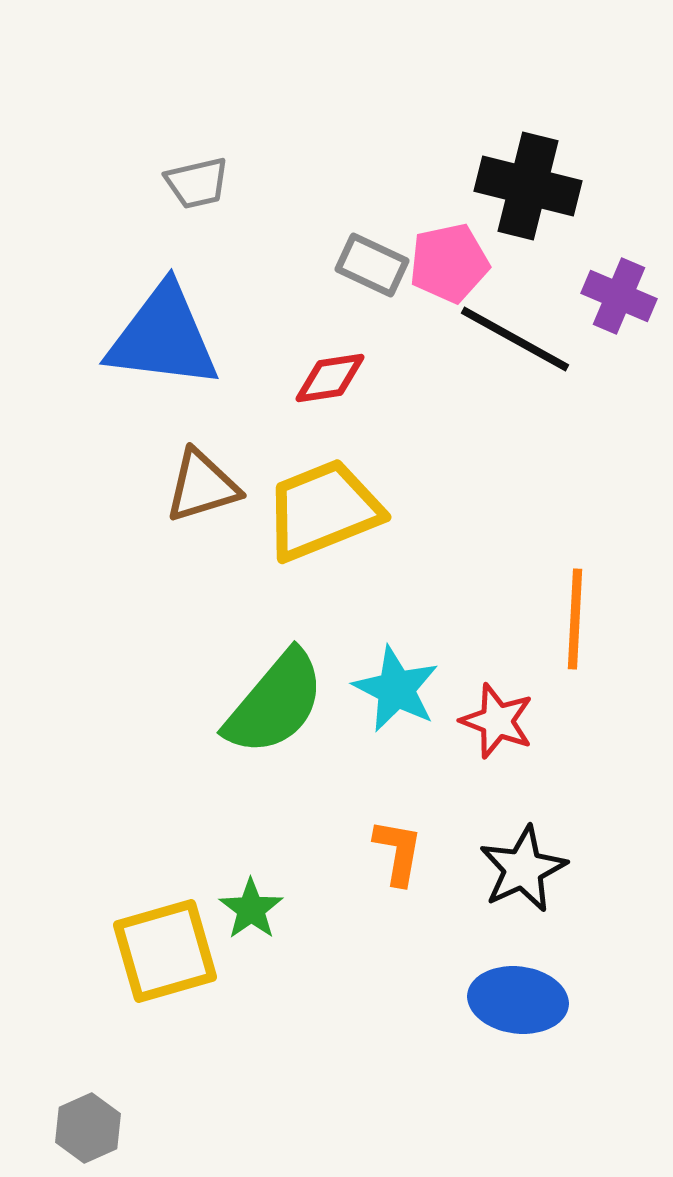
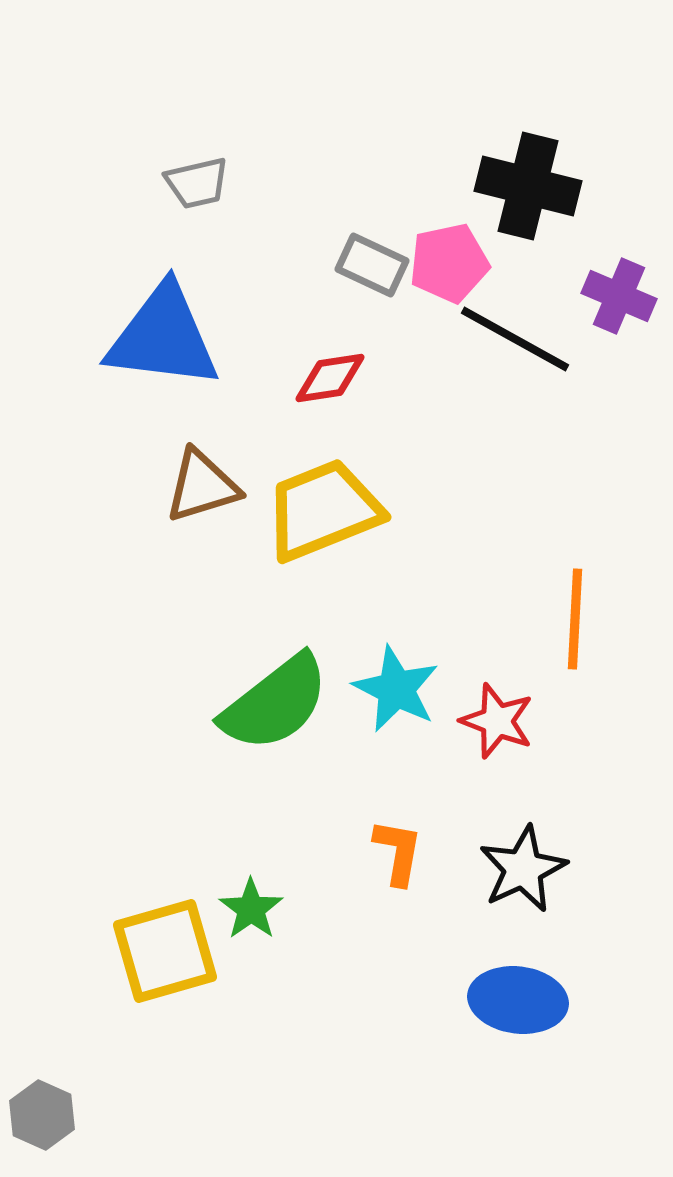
green semicircle: rotated 12 degrees clockwise
gray hexagon: moved 46 px left, 13 px up; rotated 12 degrees counterclockwise
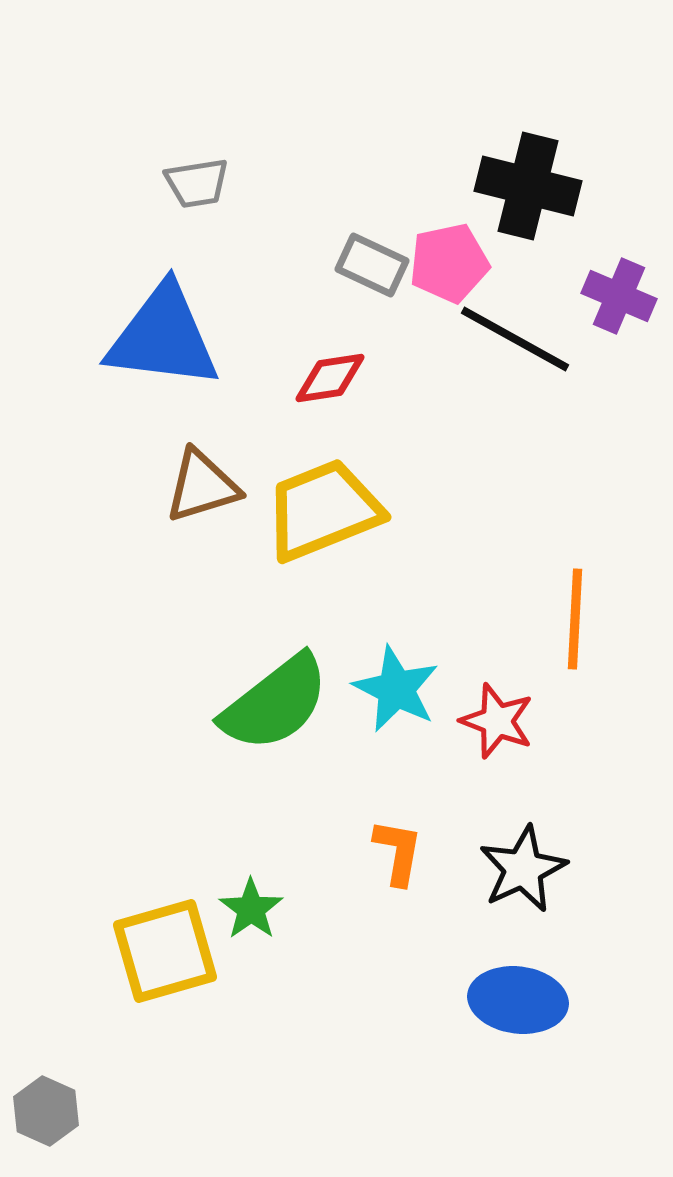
gray trapezoid: rotated 4 degrees clockwise
gray hexagon: moved 4 px right, 4 px up
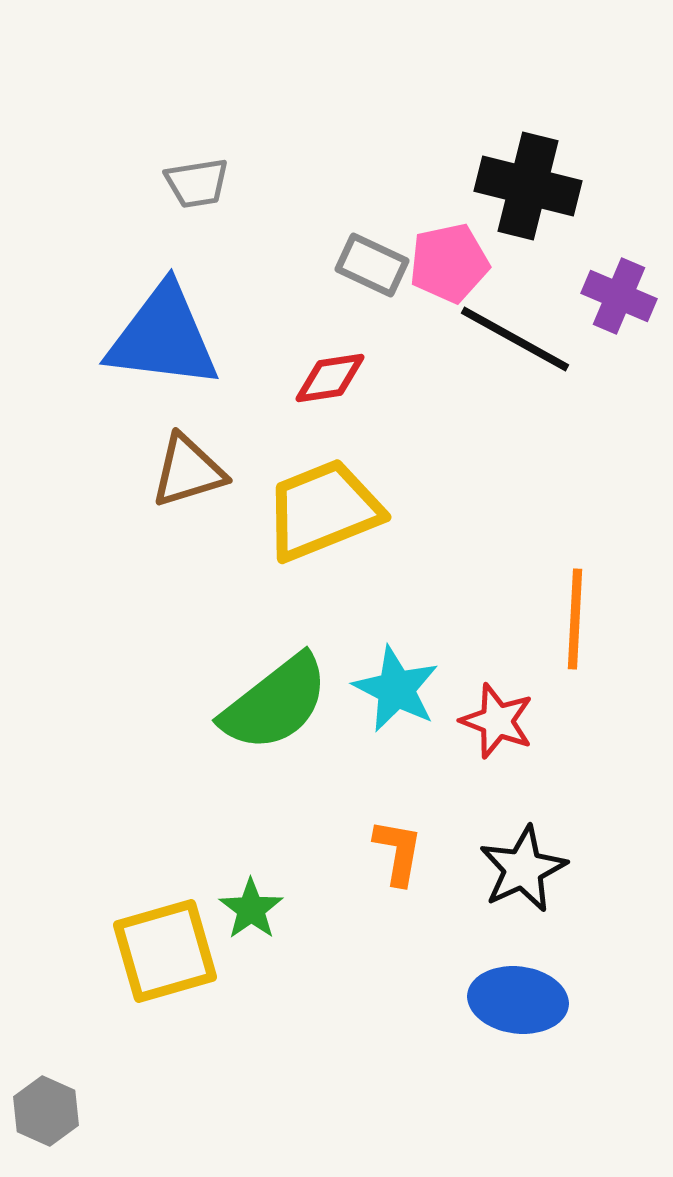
brown triangle: moved 14 px left, 15 px up
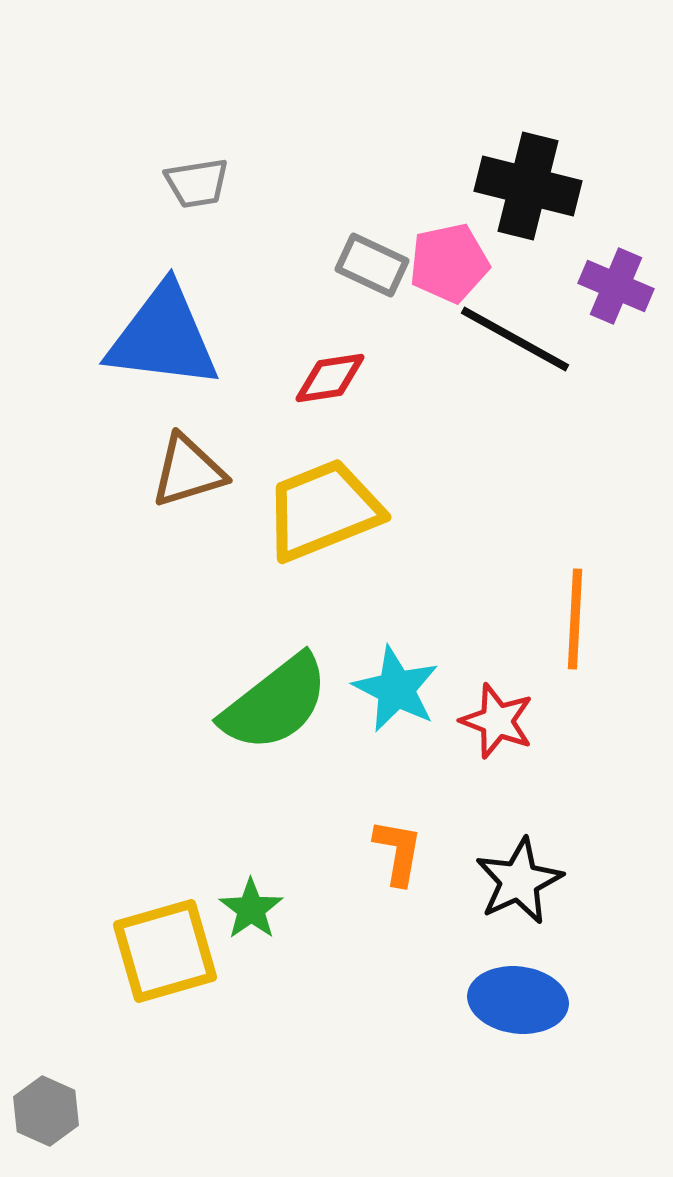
purple cross: moved 3 px left, 10 px up
black star: moved 4 px left, 12 px down
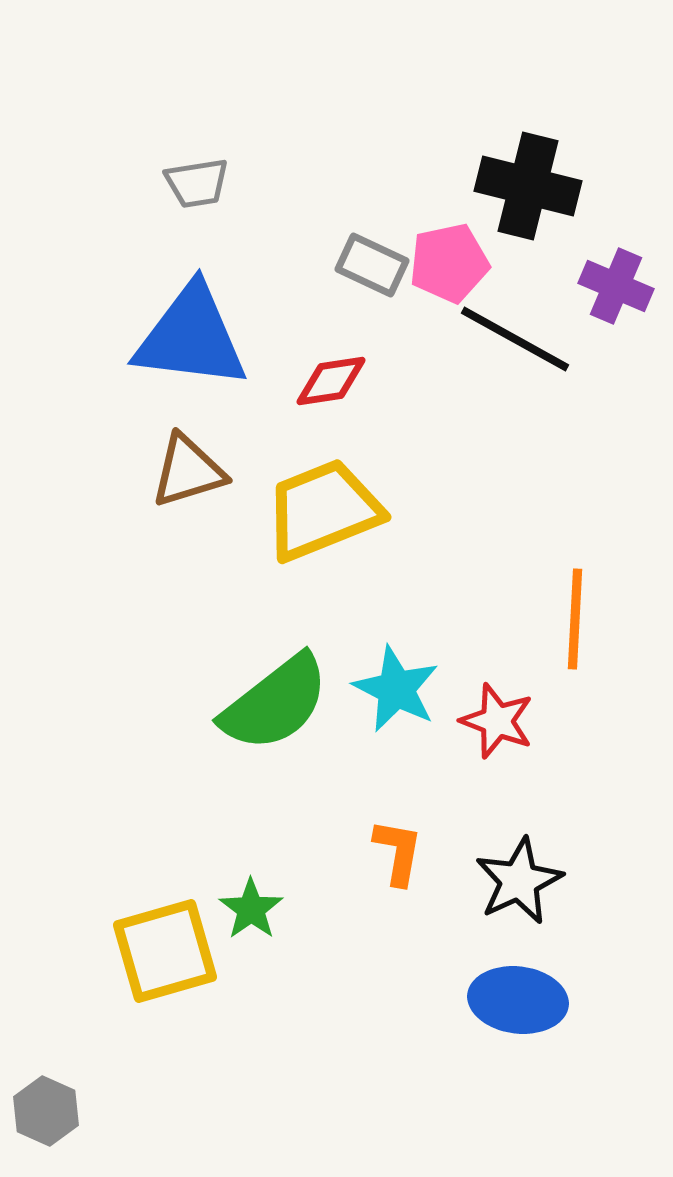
blue triangle: moved 28 px right
red diamond: moved 1 px right, 3 px down
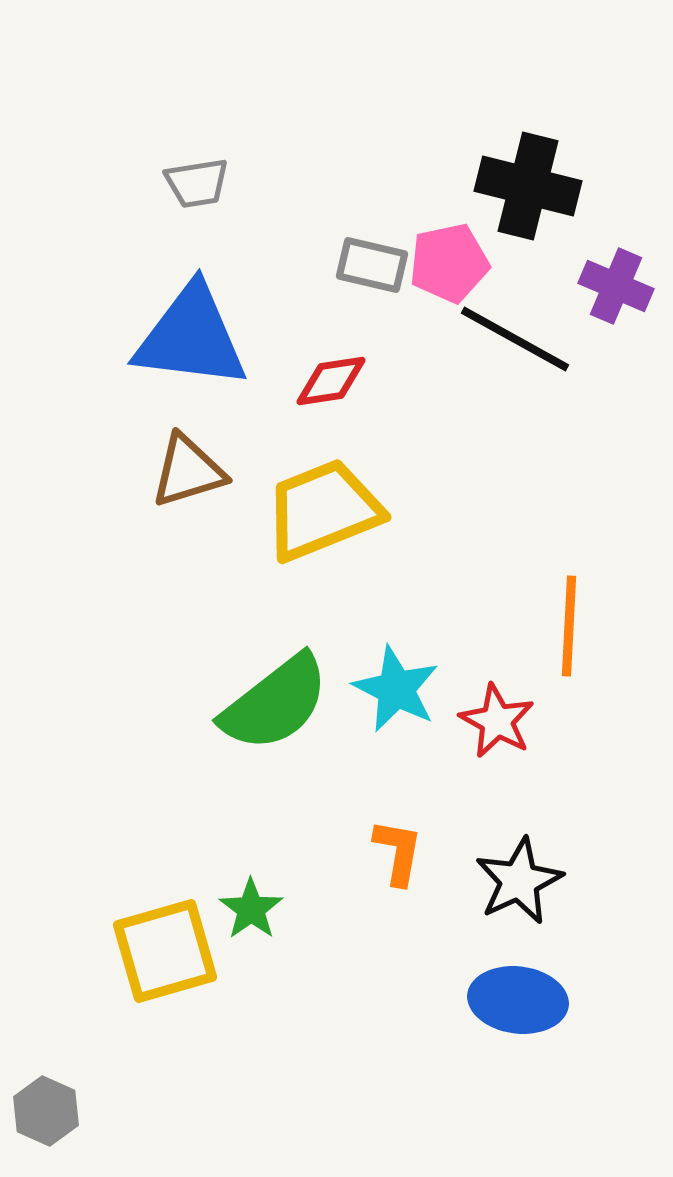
gray rectangle: rotated 12 degrees counterclockwise
orange line: moved 6 px left, 7 px down
red star: rotated 8 degrees clockwise
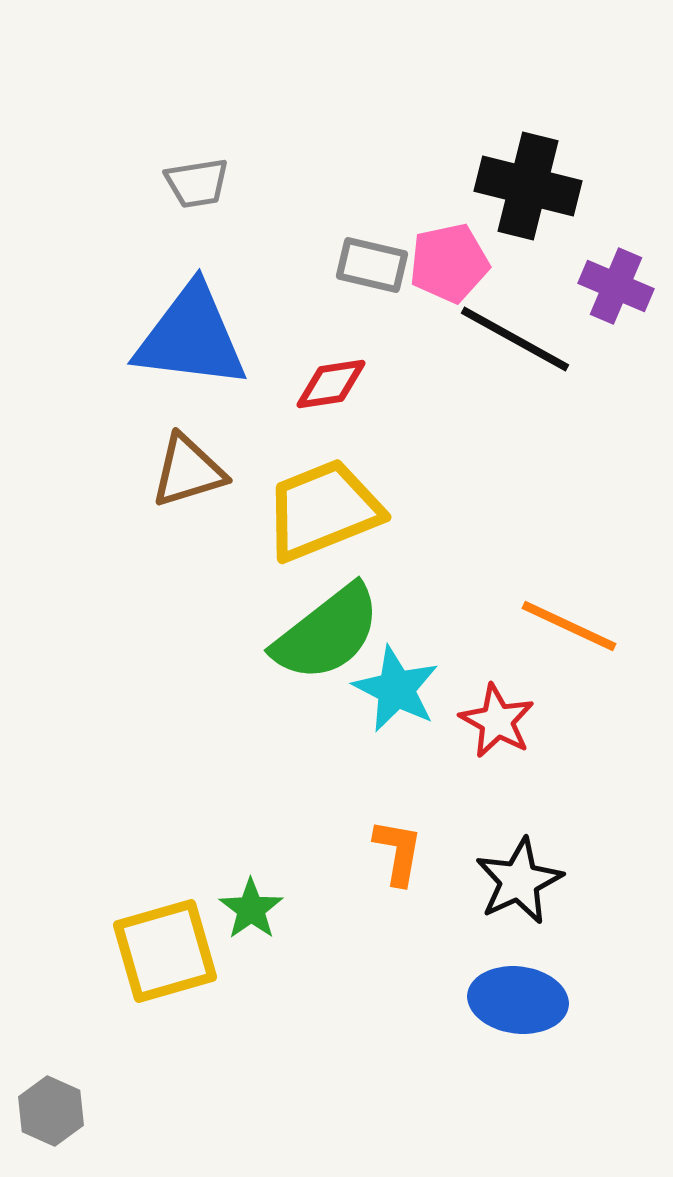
red diamond: moved 3 px down
orange line: rotated 68 degrees counterclockwise
green semicircle: moved 52 px right, 70 px up
gray hexagon: moved 5 px right
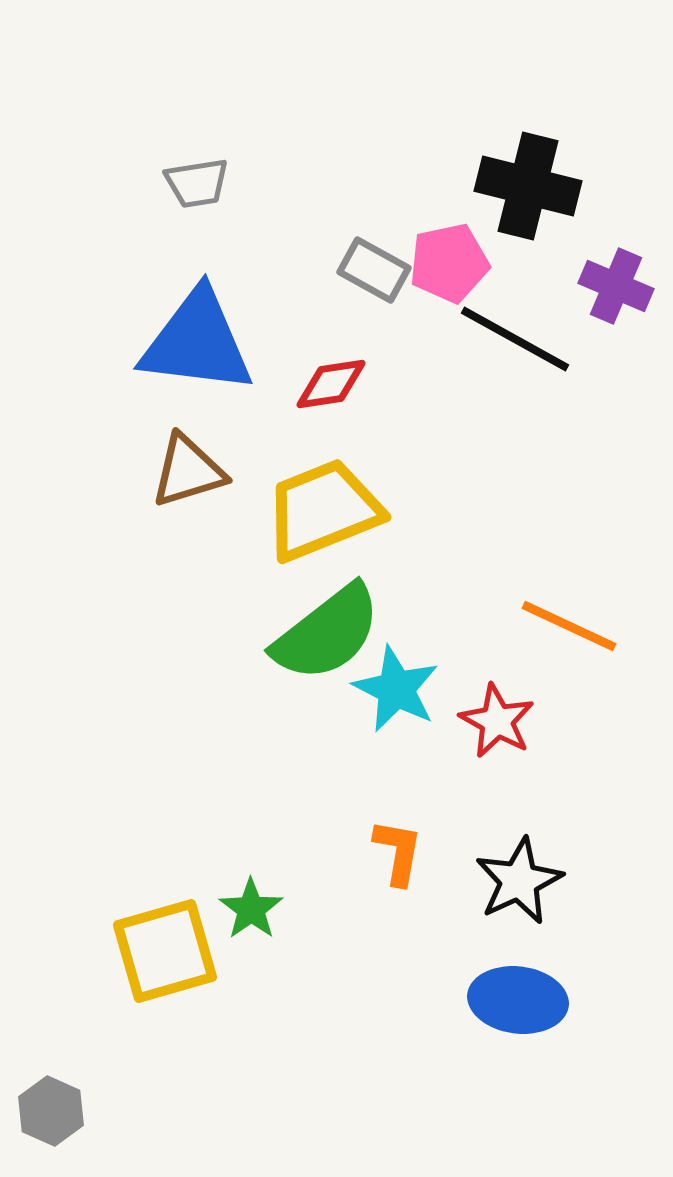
gray rectangle: moved 2 px right, 5 px down; rotated 16 degrees clockwise
blue triangle: moved 6 px right, 5 px down
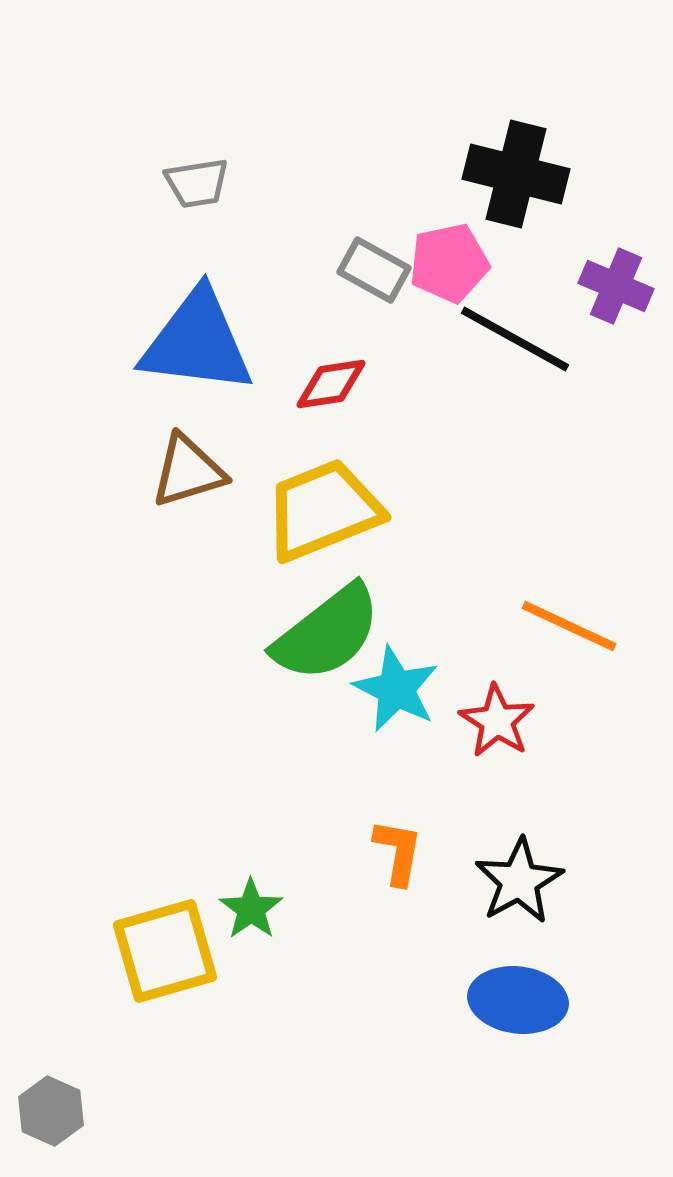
black cross: moved 12 px left, 12 px up
red star: rotated 4 degrees clockwise
black star: rotated 4 degrees counterclockwise
